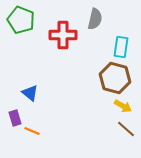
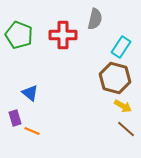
green pentagon: moved 2 px left, 15 px down
cyan rectangle: rotated 25 degrees clockwise
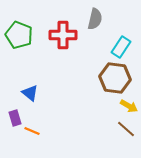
brown hexagon: rotated 8 degrees counterclockwise
yellow arrow: moved 6 px right
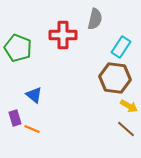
green pentagon: moved 1 px left, 13 px down
blue triangle: moved 4 px right, 2 px down
orange line: moved 2 px up
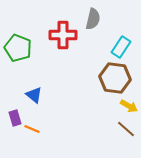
gray semicircle: moved 2 px left
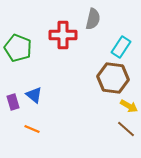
brown hexagon: moved 2 px left
purple rectangle: moved 2 px left, 16 px up
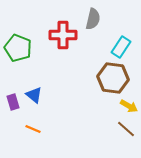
orange line: moved 1 px right
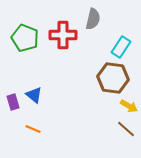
green pentagon: moved 7 px right, 10 px up
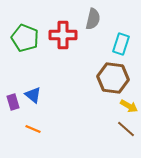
cyan rectangle: moved 3 px up; rotated 15 degrees counterclockwise
blue triangle: moved 1 px left
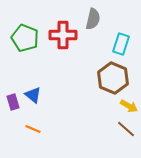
brown hexagon: rotated 16 degrees clockwise
